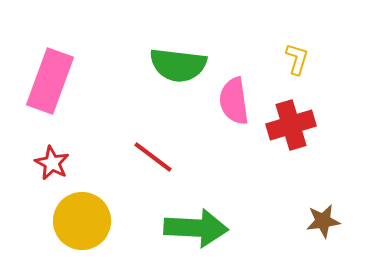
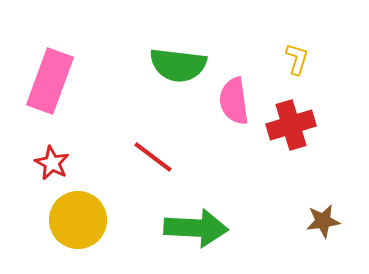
yellow circle: moved 4 px left, 1 px up
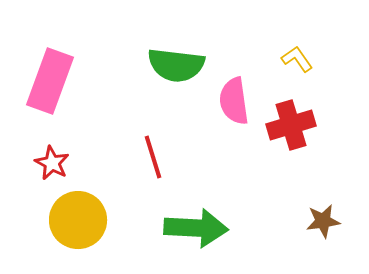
yellow L-shape: rotated 52 degrees counterclockwise
green semicircle: moved 2 px left
red line: rotated 36 degrees clockwise
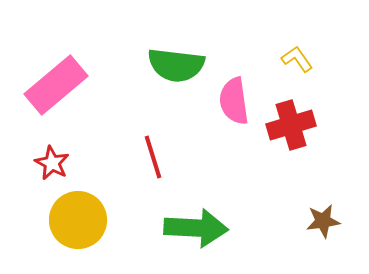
pink rectangle: moved 6 px right, 4 px down; rotated 30 degrees clockwise
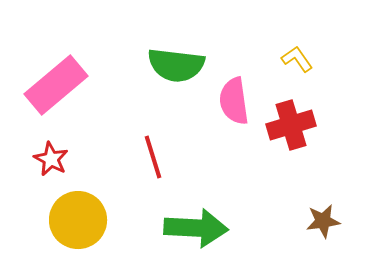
red star: moved 1 px left, 4 px up
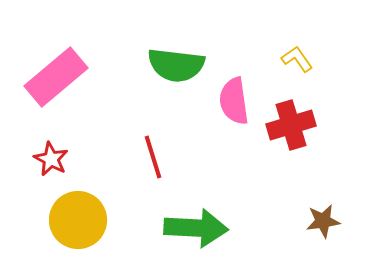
pink rectangle: moved 8 px up
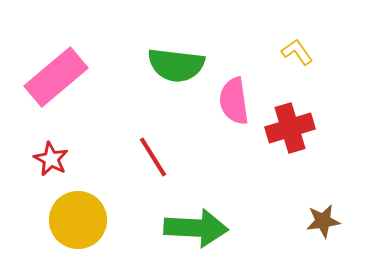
yellow L-shape: moved 7 px up
red cross: moved 1 px left, 3 px down
red line: rotated 15 degrees counterclockwise
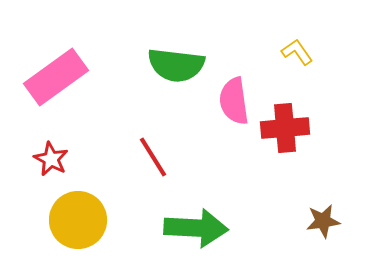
pink rectangle: rotated 4 degrees clockwise
red cross: moved 5 px left; rotated 12 degrees clockwise
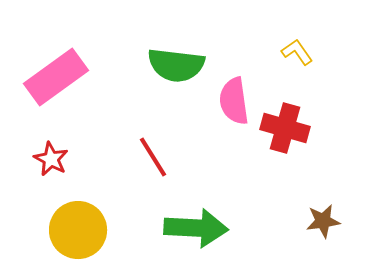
red cross: rotated 21 degrees clockwise
yellow circle: moved 10 px down
